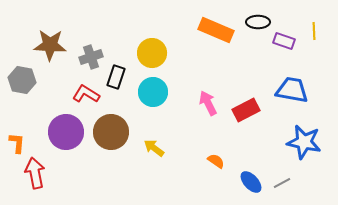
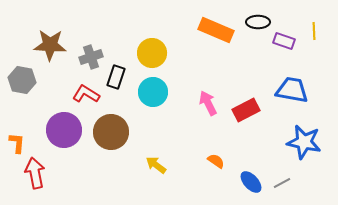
purple circle: moved 2 px left, 2 px up
yellow arrow: moved 2 px right, 17 px down
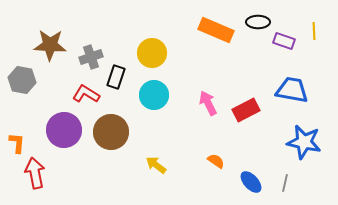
cyan circle: moved 1 px right, 3 px down
gray line: moved 3 px right; rotated 48 degrees counterclockwise
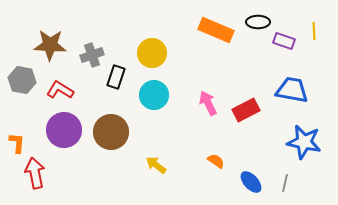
gray cross: moved 1 px right, 2 px up
red L-shape: moved 26 px left, 4 px up
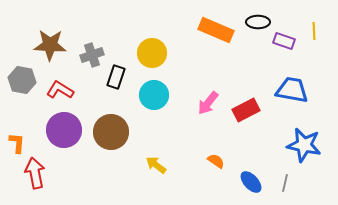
pink arrow: rotated 115 degrees counterclockwise
blue star: moved 3 px down
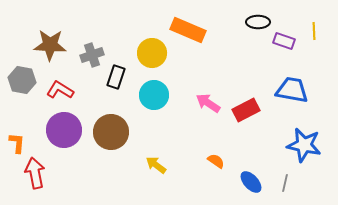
orange rectangle: moved 28 px left
pink arrow: rotated 85 degrees clockwise
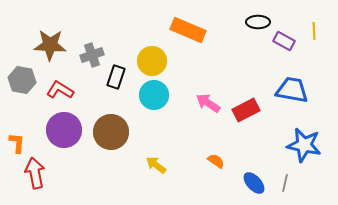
purple rectangle: rotated 10 degrees clockwise
yellow circle: moved 8 px down
blue ellipse: moved 3 px right, 1 px down
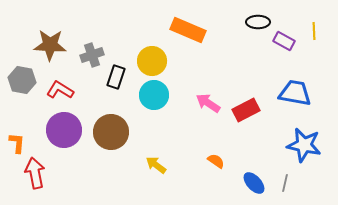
blue trapezoid: moved 3 px right, 3 px down
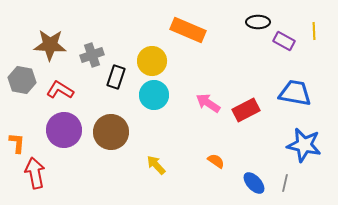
yellow arrow: rotated 10 degrees clockwise
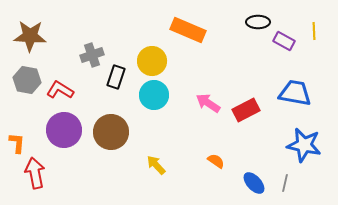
brown star: moved 20 px left, 9 px up
gray hexagon: moved 5 px right
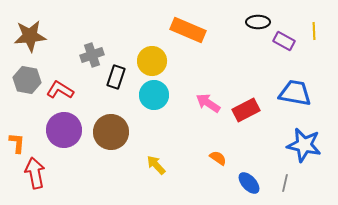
brown star: rotated 8 degrees counterclockwise
orange semicircle: moved 2 px right, 3 px up
blue ellipse: moved 5 px left
